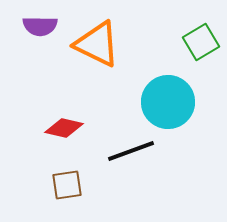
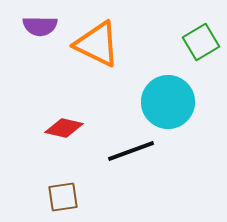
brown square: moved 4 px left, 12 px down
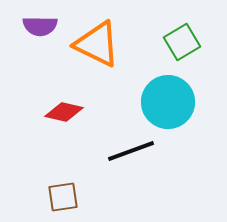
green square: moved 19 px left
red diamond: moved 16 px up
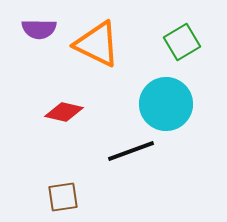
purple semicircle: moved 1 px left, 3 px down
cyan circle: moved 2 px left, 2 px down
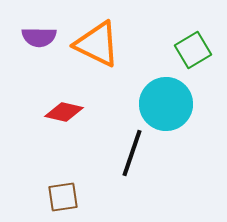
purple semicircle: moved 8 px down
green square: moved 11 px right, 8 px down
black line: moved 1 px right, 2 px down; rotated 51 degrees counterclockwise
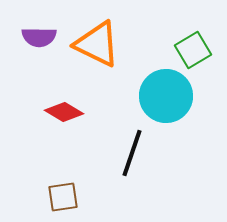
cyan circle: moved 8 px up
red diamond: rotated 18 degrees clockwise
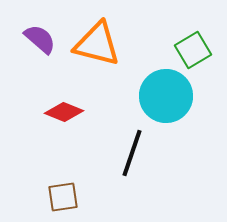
purple semicircle: moved 1 px right, 2 px down; rotated 140 degrees counterclockwise
orange triangle: rotated 12 degrees counterclockwise
red diamond: rotated 9 degrees counterclockwise
